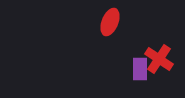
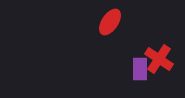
red ellipse: rotated 12 degrees clockwise
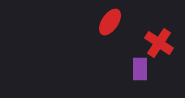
red cross: moved 16 px up
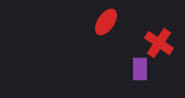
red ellipse: moved 4 px left
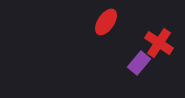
purple rectangle: moved 1 px left, 6 px up; rotated 40 degrees clockwise
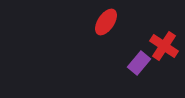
red cross: moved 5 px right, 3 px down
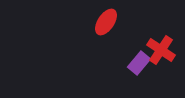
red cross: moved 3 px left, 4 px down
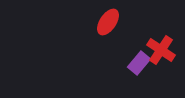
red ellipse: moved 2 px right
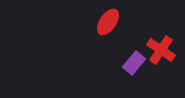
purple rectangle: moved 5 px left
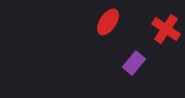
red cross: moved 5 px right, 21 px up
